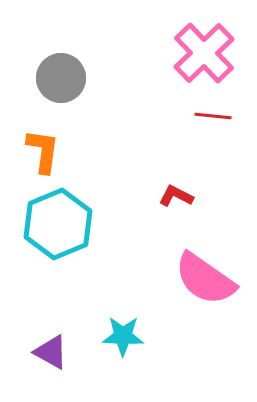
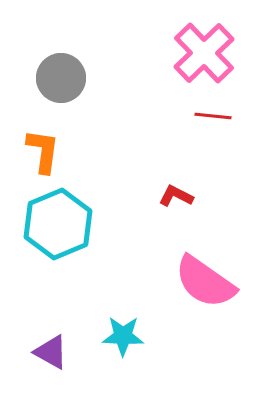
pink semicircle: moved 3 px down
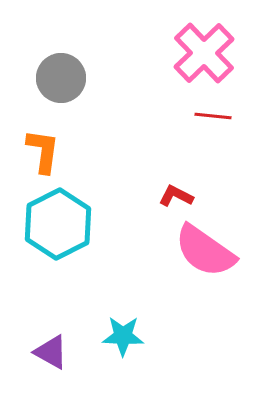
cyan hexagon: rotated 4 degrees counterclockwise
pink semicircle: moved 31 px up
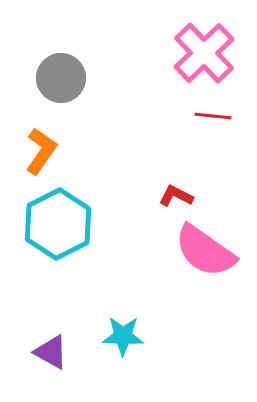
orange L-shape: moved 2 px left; rotated 27 degrees clockwise
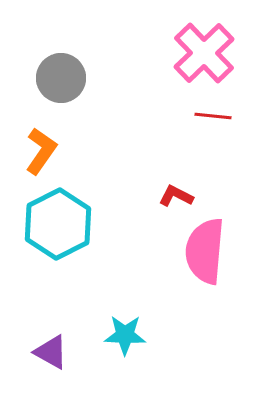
pink semicircle: rotated 60 degrees clockwise
cyan star: moved 2 px right, 1 px up
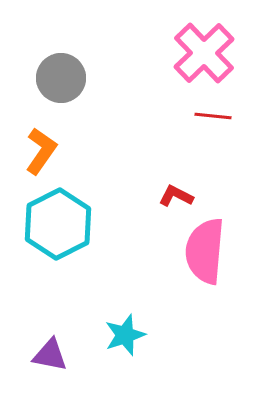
cyan star: rotated 21 degrees counterclockwise
purple triangle: moved 1 px left, 3 px down; rotated 18 degrees counterclockwise
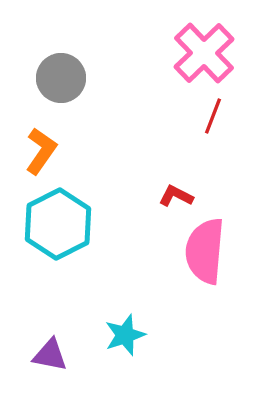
red line: rotated 75 degrees counterclockwise
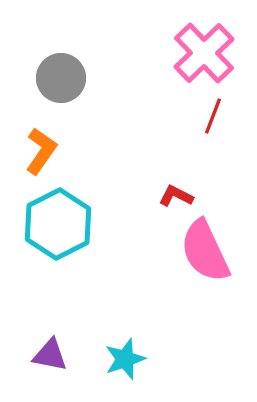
pink semicircle: rotated 30 degrees counterclockwise
cyan star: moved 24 px down
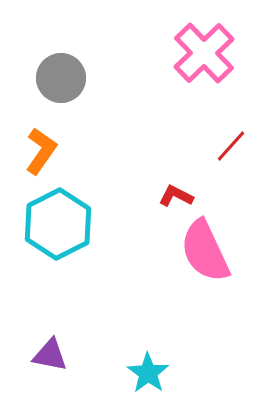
red line: moved 18 px right, 30 px down; rotated 21 degrees clockwise
cyan star: moved 23 px right, 14 px down; rotated 18 degrees counterclockwise
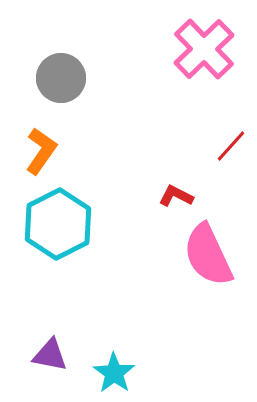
pink cross: moved 4 px up
pink semicircle: moved 3 px right, 4 px down
cyan star: moved 34 px left
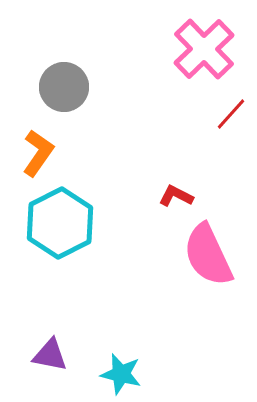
gray circle: moved 3 px right, 9 px down
red line: moved 32 px up
orange L-shape: moved 3 px left, 2 px down
cyan hexagon: moved 2 px right, 1 px up
cyan star: moved 7 px right, 1 px down; rotated 21 degrees counterclockwise
